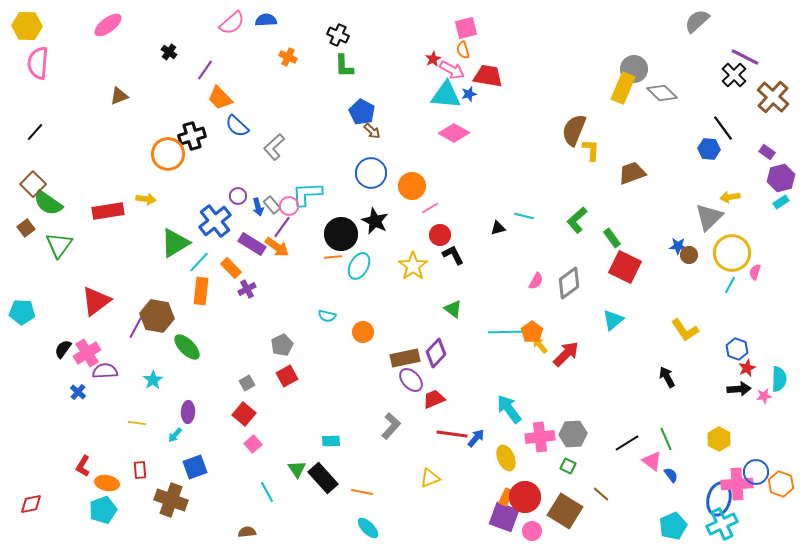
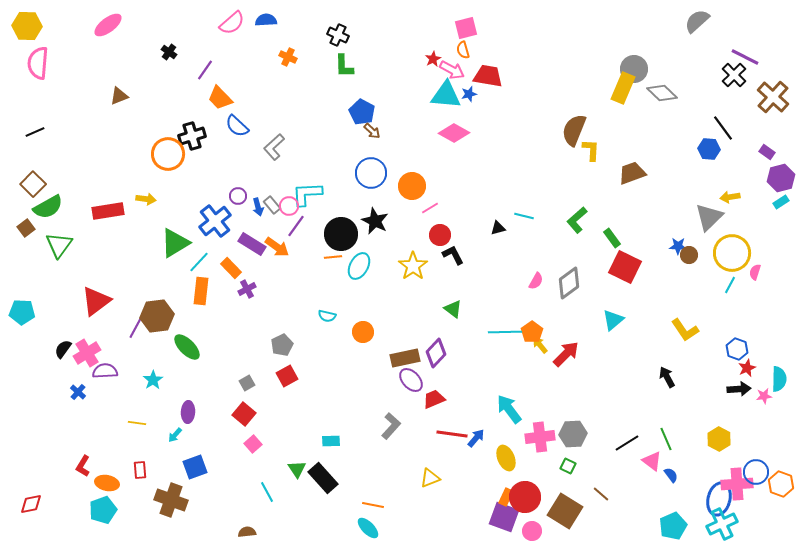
black line at (35, 132): rotated 24 degrees clockwise
green semicircle at (48, 203): moved 4 px down; rotated 64 degrees counterclockwise
purple line at (282, 227): moved 14 px right, 1 px up
brown hexagon at (157, 316): rotated 16 degrees counterclockwise
orange line at (362, 492): moved 11 px right, 13 px down
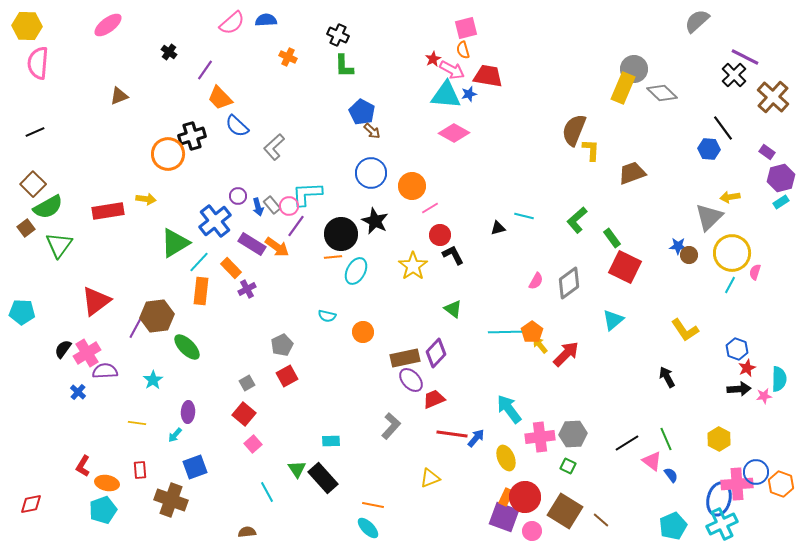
cyan ellipse at (359, 266): moved 3 px left, 5 px down
brown line at (601, 494): moved 26 px down
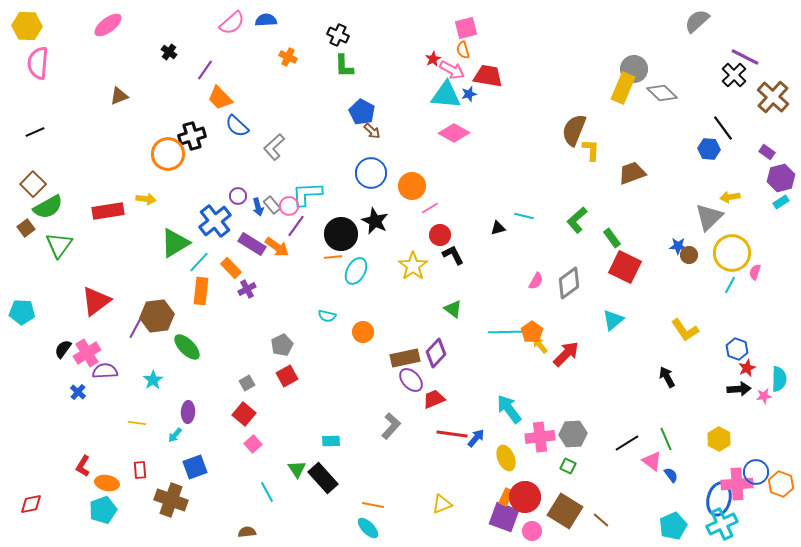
yellow triangle at (430, 478): moved 12 px right, 26 px down
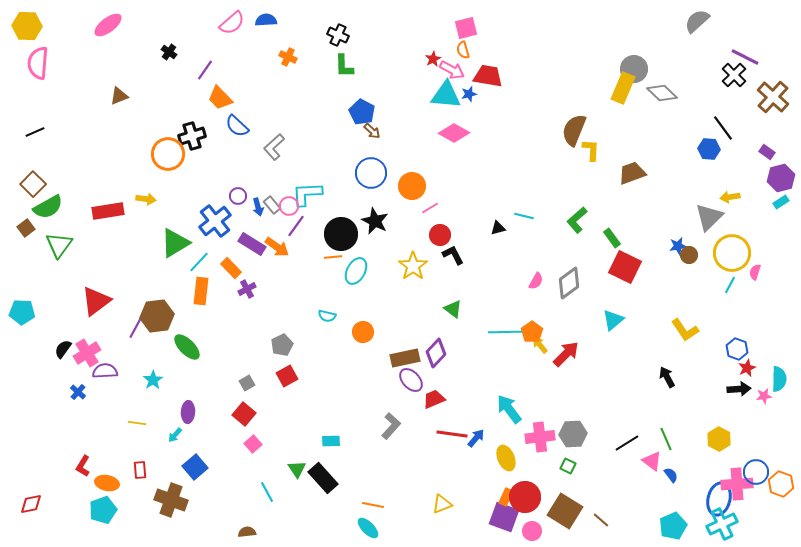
blue star at (678, 246): rotated 12 degrees counterclockwise
blue square at (195, 467): rotated 20 degrees counterclockwise
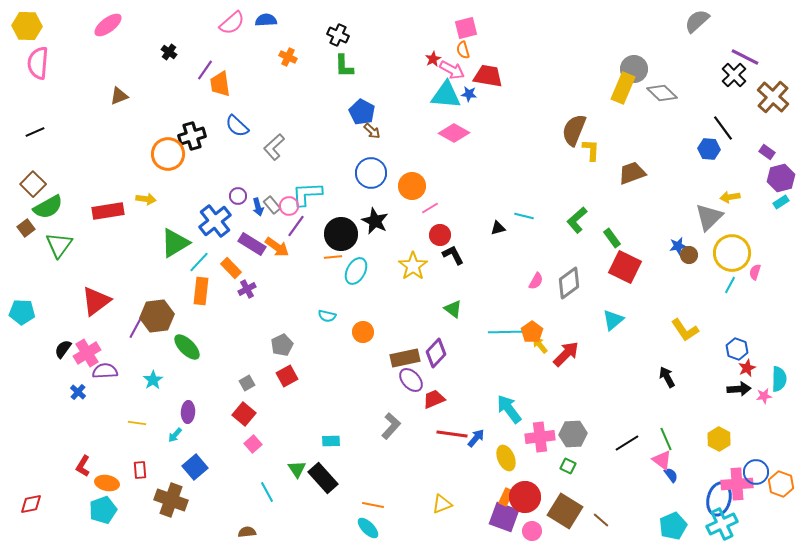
blue star at (469, 94): rotated 21 degrees clockwise
orange trapezoid at (220, 98): moved 14 px up; rotated 36 degrees clockwise
pink triangle at (652, 461): moved 10 px right, 1 px up
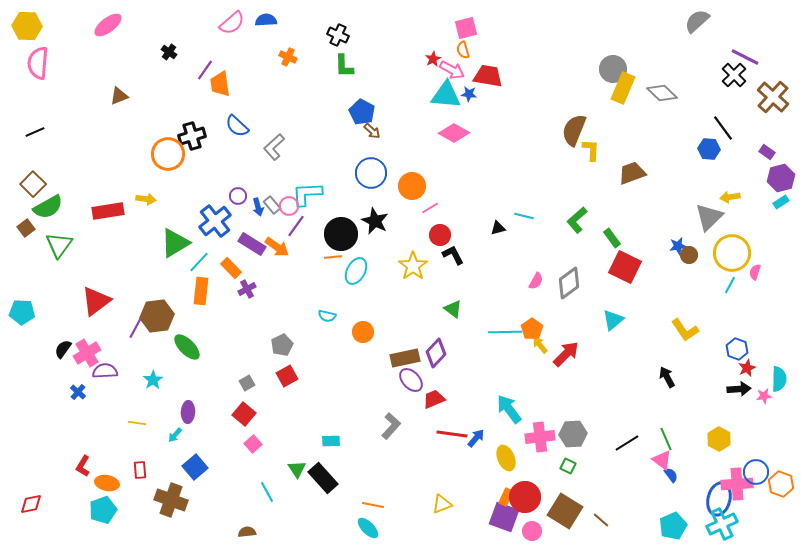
gray circle at (634, 69): moved 21 px left
orange pentagon at (532, 332): moved 3 px up
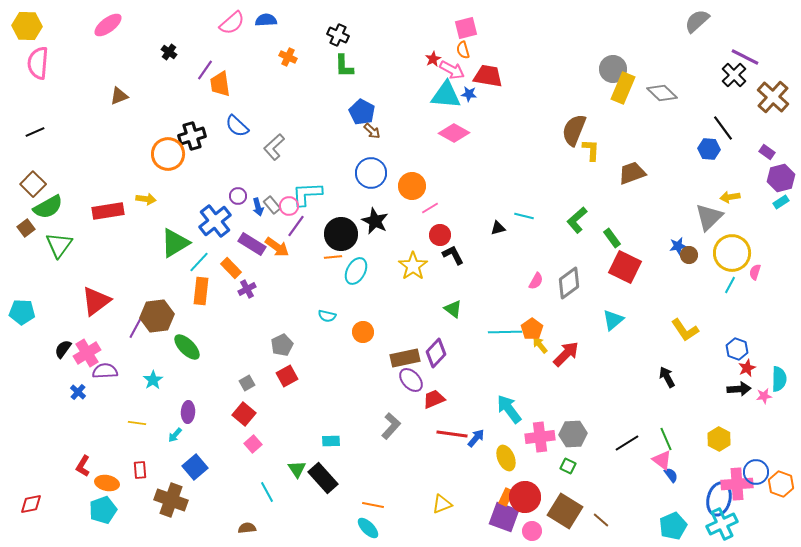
brown semicircle at (247, 532): moved 4 px up
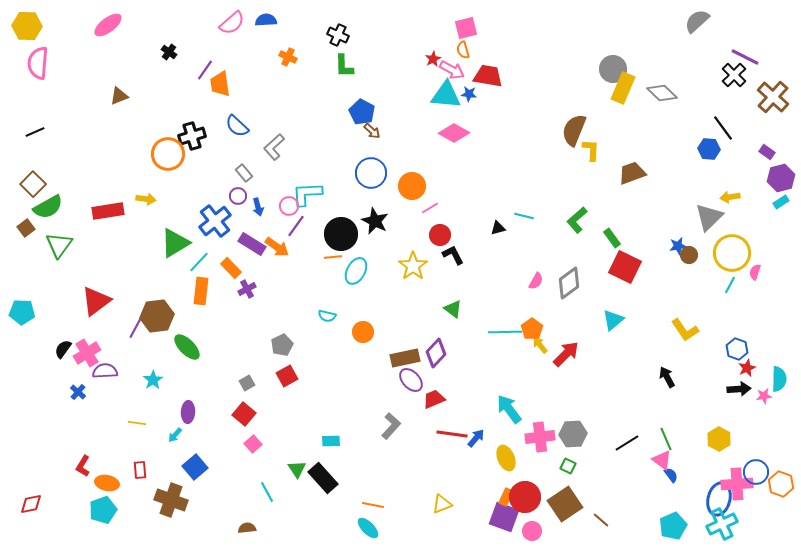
gray rectangle at (272, 205): moved 28 px left, 32 px up
brown square at (565, 511): moved 7 px up; rotated 24 degrees clockwise
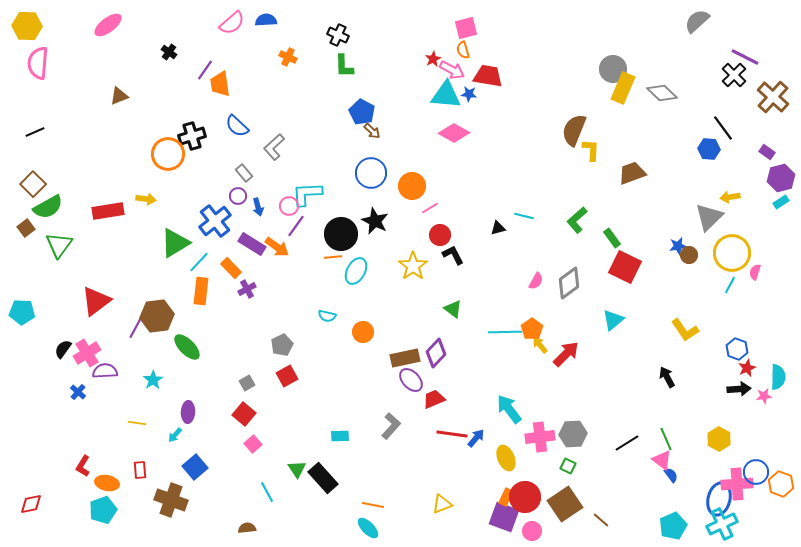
cyan semicircle at (779, 379): moved 1 px left, 2 px up
cyan rectangle at (331, 441): moved 9 px right, 5 px up
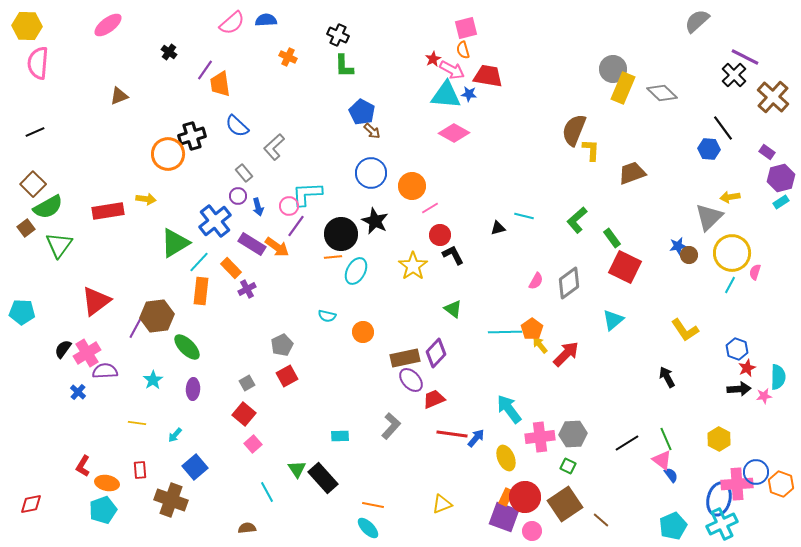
purple ellipse at (188, 412): moved 5 px right, 23 px up
